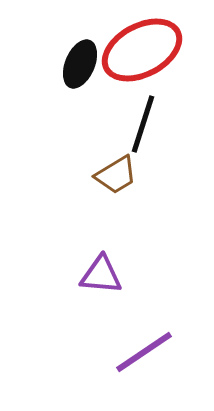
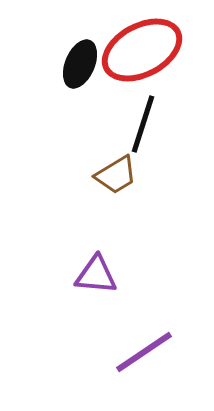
purple triangle: moved 5 px left
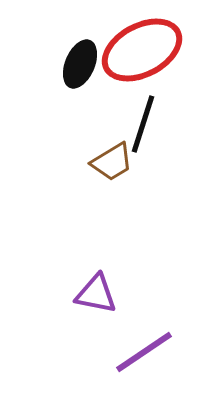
brown trapezoid: moved 4 px left, 13 px up
purple triangle: moved 19 px down; rotated 6 degrees clockwise
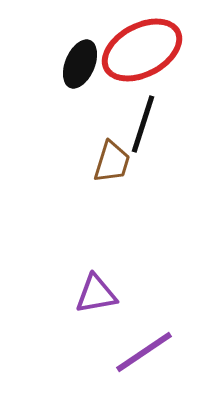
brown trapezoid: rotated 42 degrees counterclockwise
purple triangle: rotated 21 degrees counterclockwise
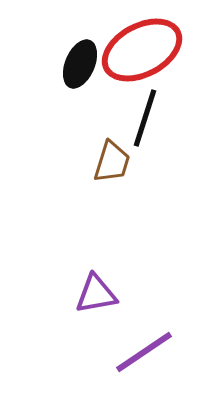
black line: moved 2 px right, 6 px up
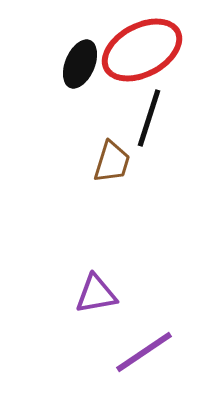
black line: moved 4 px right
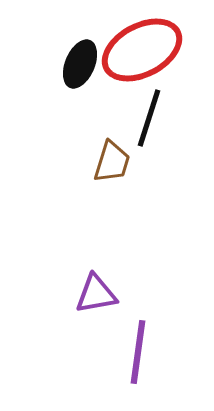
purple line: moved 6 px left; rotated 48 degrees counterclockwise
